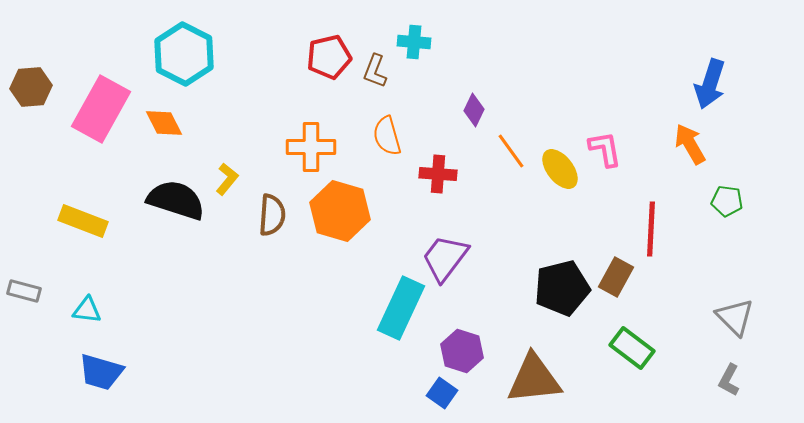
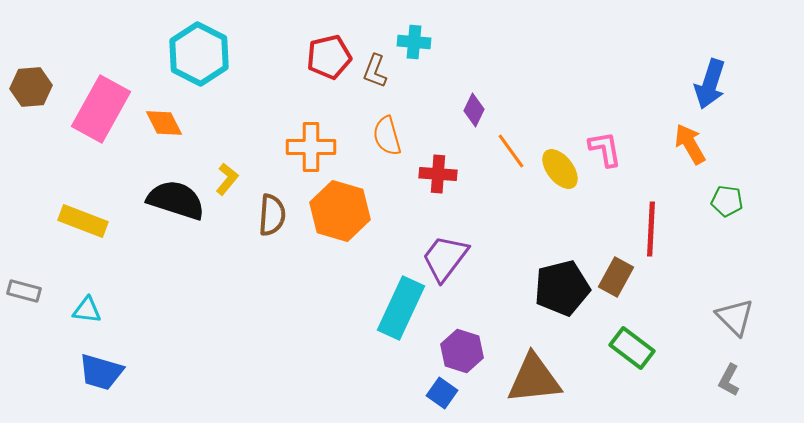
cyan hexagon: moved 15 px right
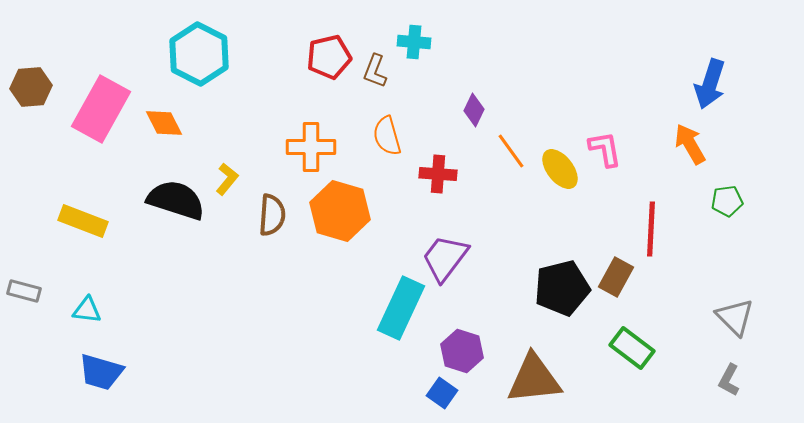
green pentagon: rotated 16 degrees counterclockwise
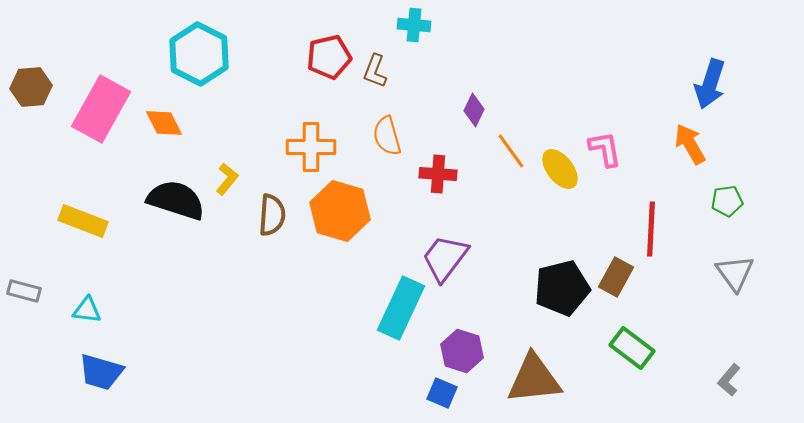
cyan cross: moved 17 px up
gray triangle: moved 44 px up; rotated 9 degrees clockwise
gray L-shape: rotated 12 degrees clockwise
blue square: rotated 12 degrees counterclockwise
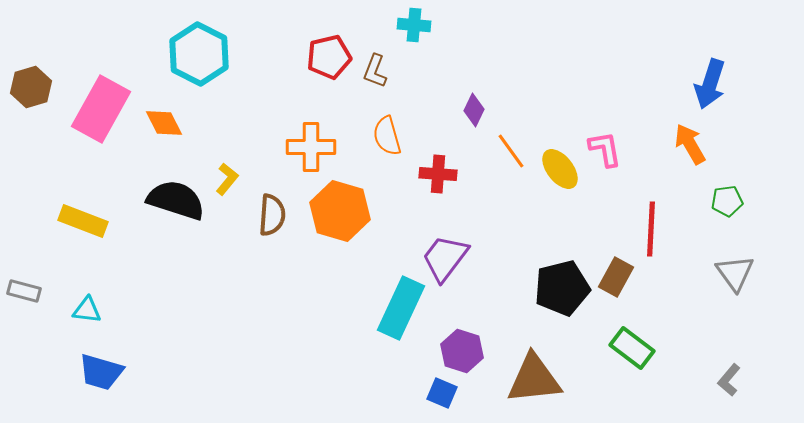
brown hexagon: rotated 12 degrees counterclockwise
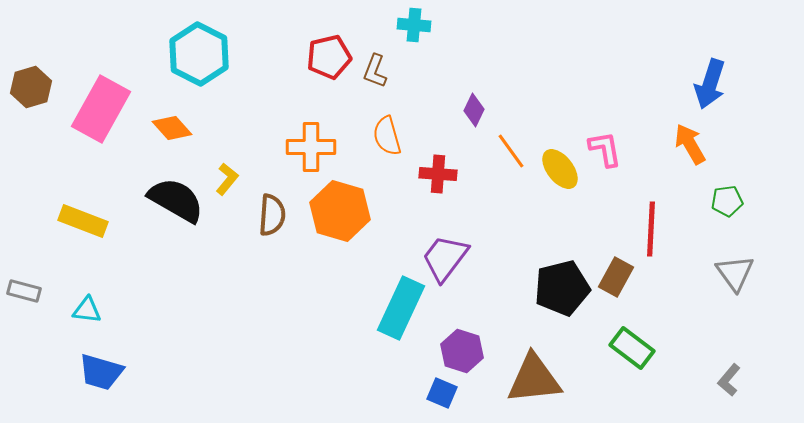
orange diamond: moved 8 px right, 5 px down; rotated 15 degrees counterclockwise
black semicircle: rotated 12 degrees clockwise
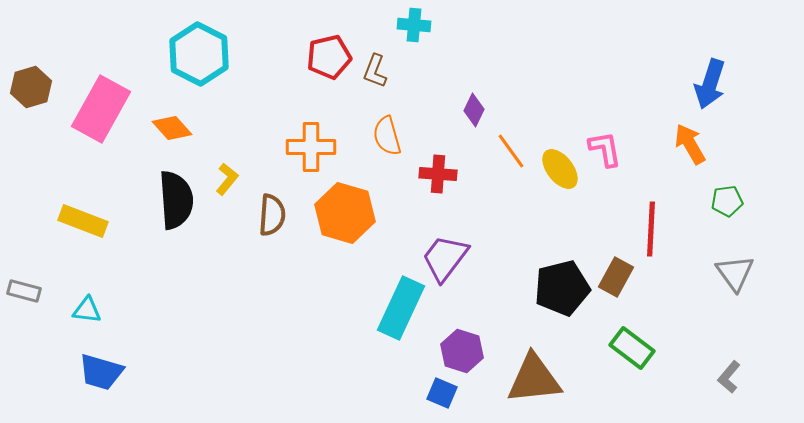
black semicircle: rotated 56 degrees clockwise
orange hexagon: moved 5 px right, 2 px down
gray L-shape: moved 3 px up
